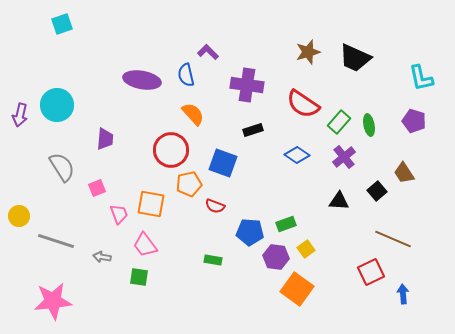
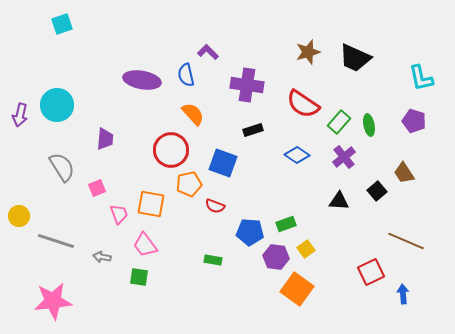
brown line at (393, 239): moved 13 px right, 2 px down
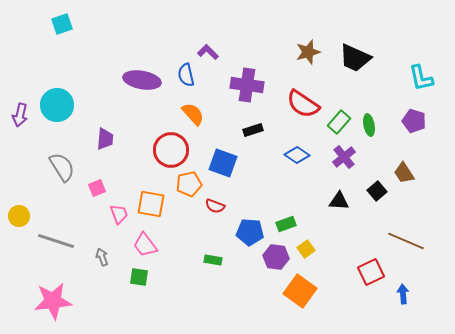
gray arrow at (102, 257): rotated 60 degrees clockwise
orange square at (297, 289): moved 3 px right, 2 px down
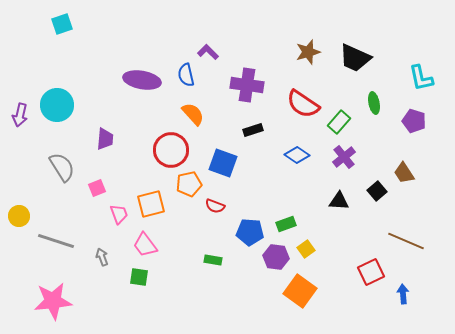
green ellipse at (369, 125): moved 5 px right, 22 px up
orange square at (151, 204): rotated 24 degrees counterclockwise
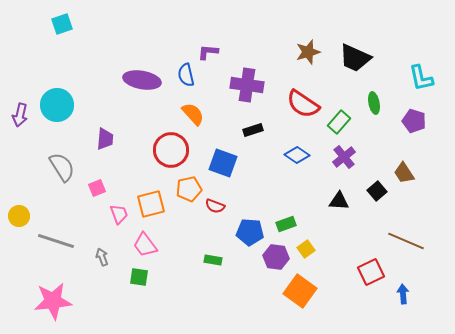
purple L-shape at (208, 52): rotated 40 degrees counterclockwise
orange pentagon at (189, 184): moved 5 px down
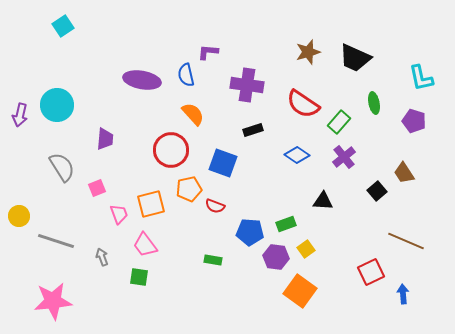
cyan square at (62, 24): moved 1 px right, 2 px down; rotated 15 degrees counterclockwise
black triangle at (339, 201): moved 16 px left
